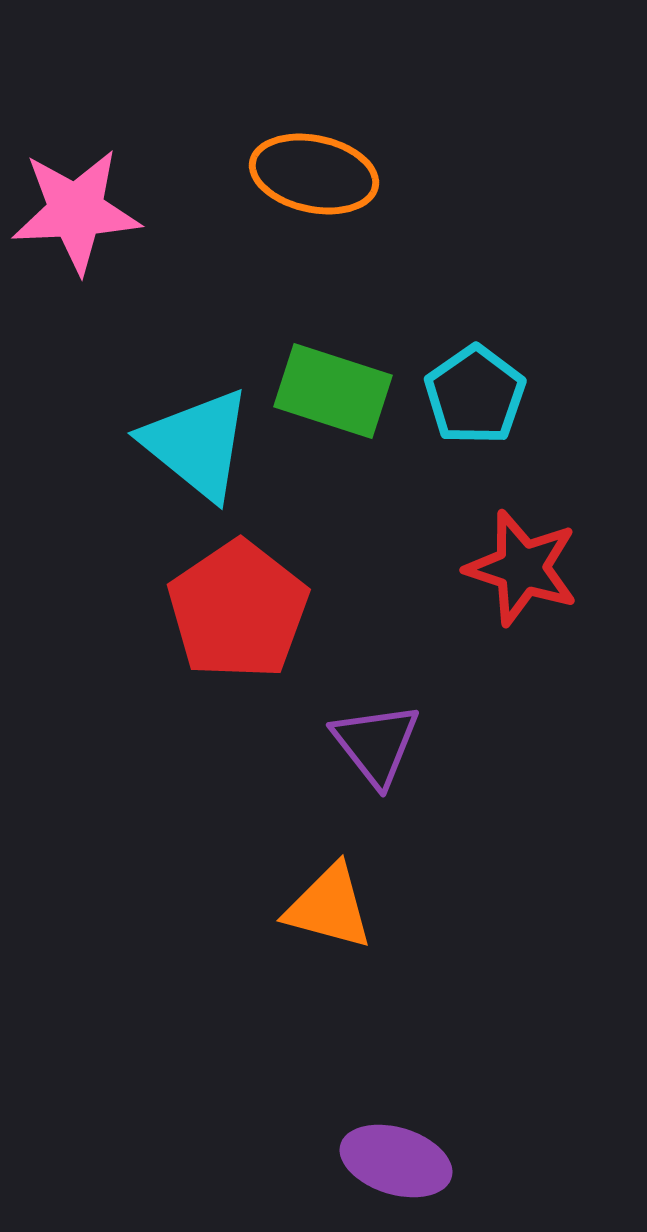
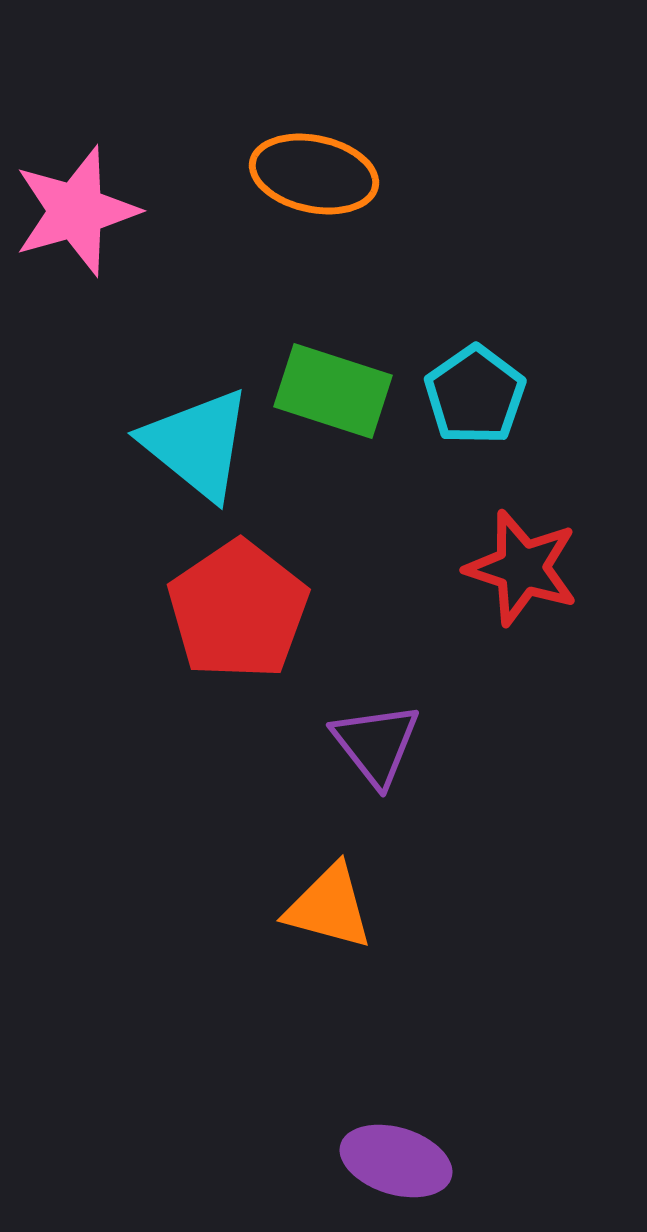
pink star: rotated 13 degrees counterclockwise
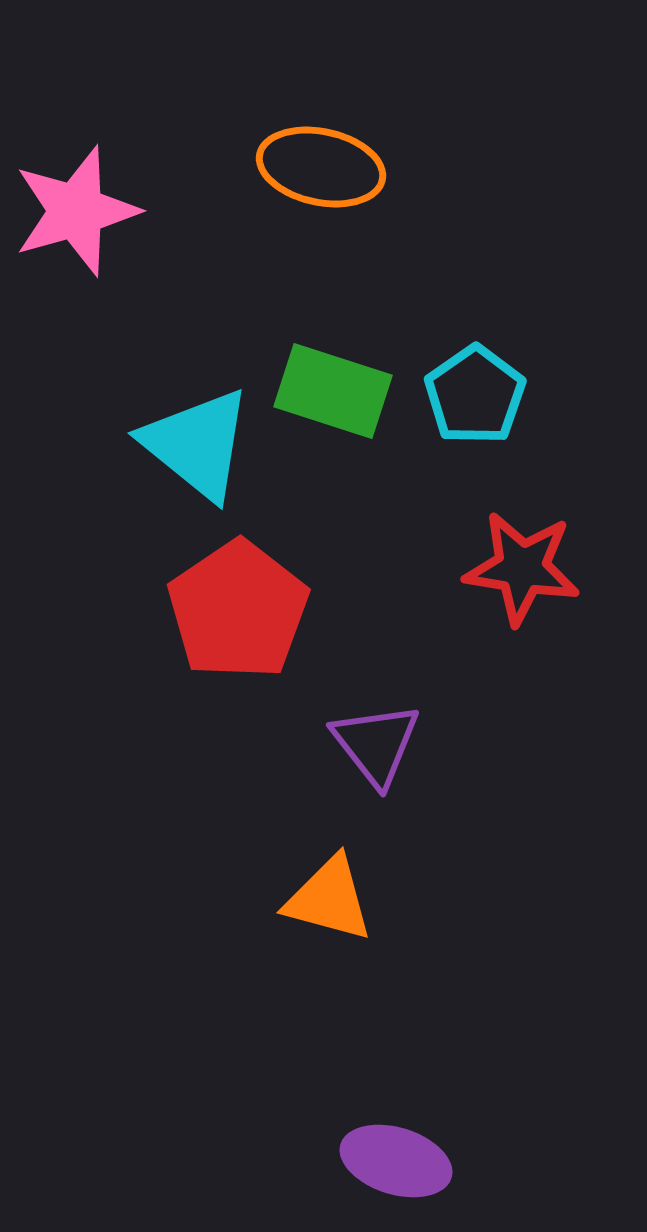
orange ellipse: moved 7 px right, 7 px up
red star: rotated 9 degrees counterclockwise
orange triangle: moved 8 px up
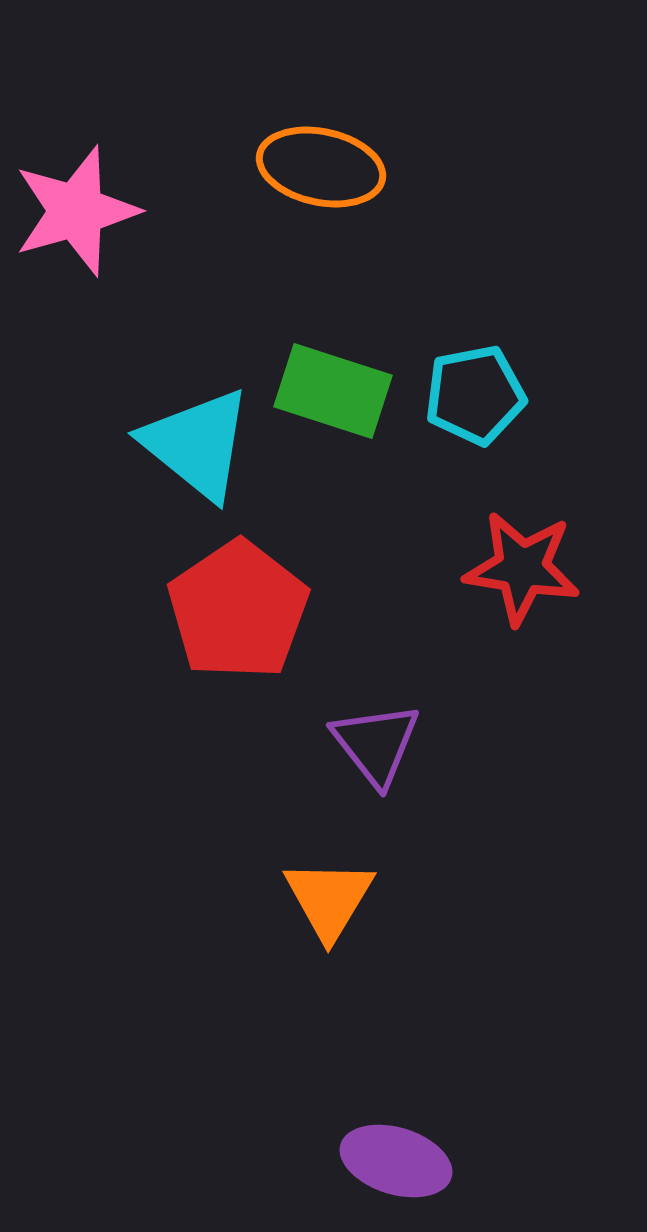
cyan pentagon: rotated 24 degrees clockwise
orange triangle: rotated 46 degrees clockwise
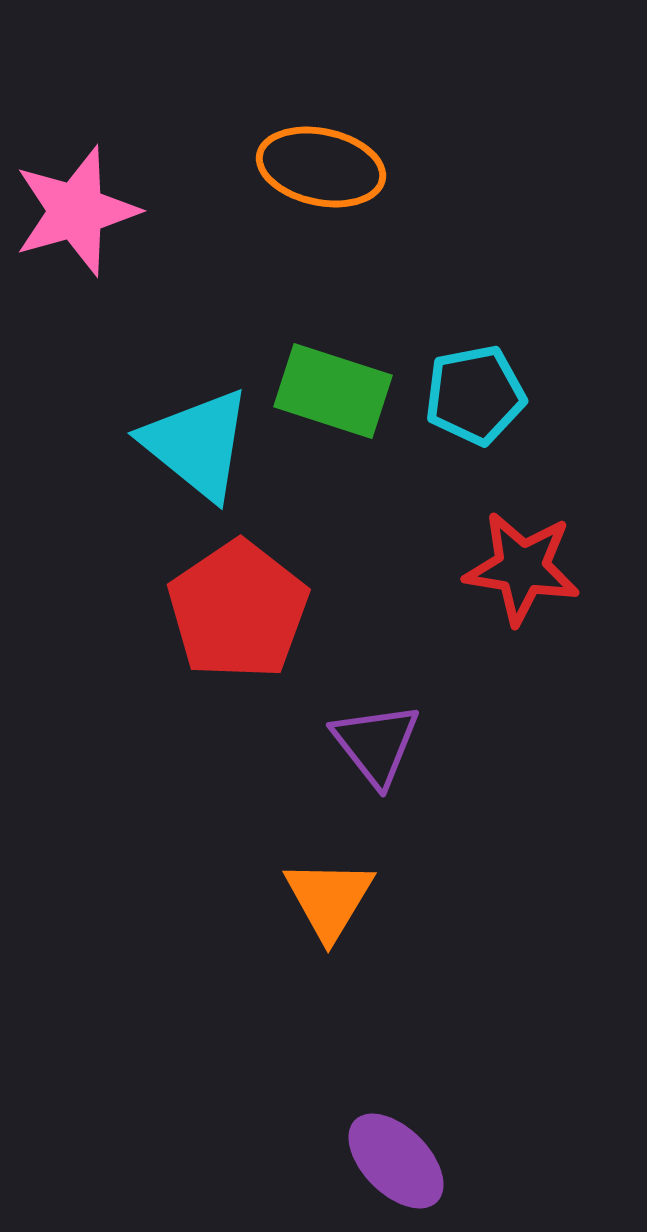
purple ellipse: rotated 28 degrees clockwise
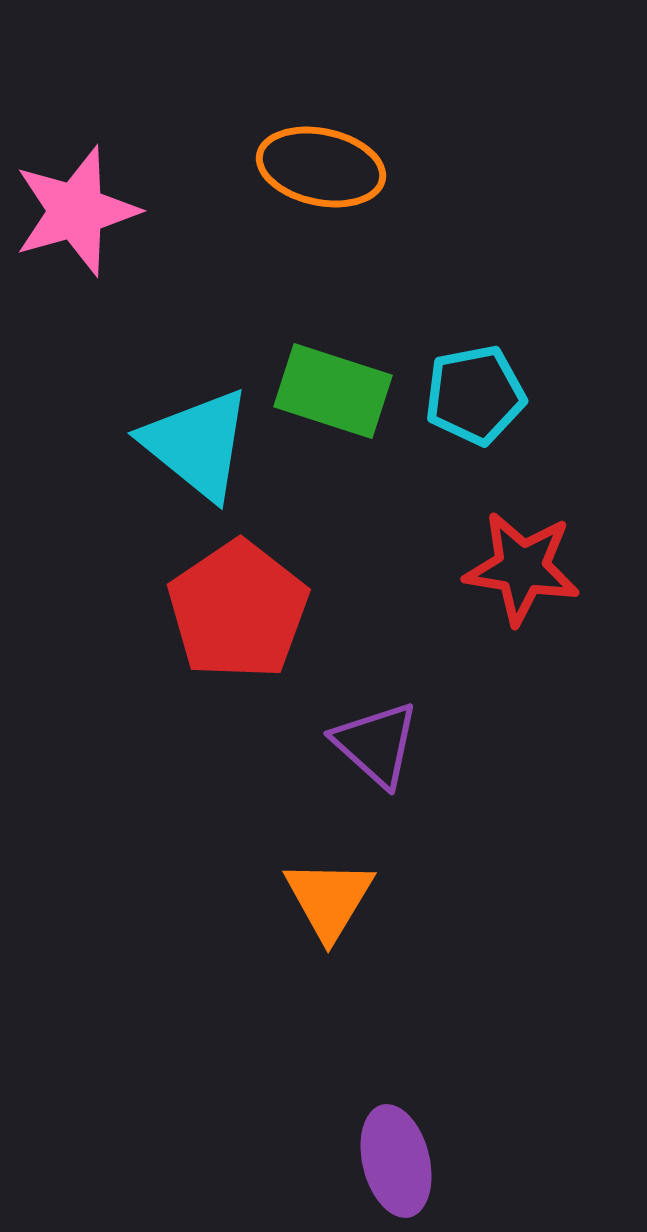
purple triangle: rotated 10 degrees counterclockwise
purple ellipse: rotated 31 degrees clockwise
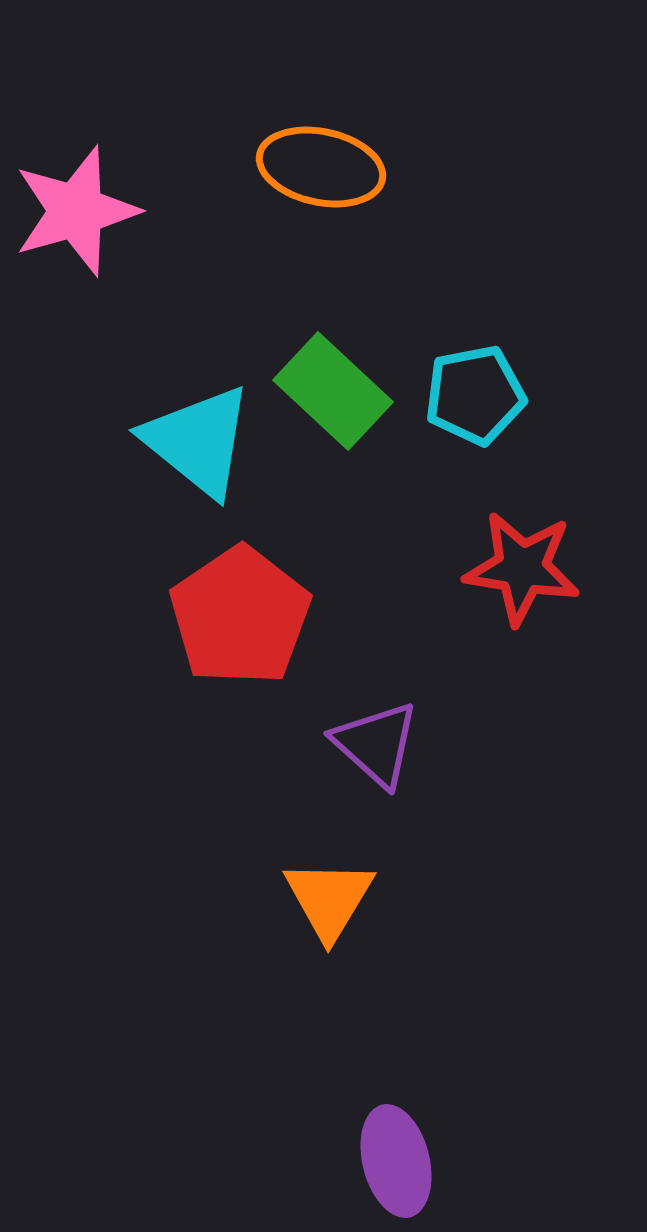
green rectangle: rotated 25 degrees clockwise
cyan triangle: moved 1 px right, 3 px up
red pentagon: moved 2 px right, 6 px down
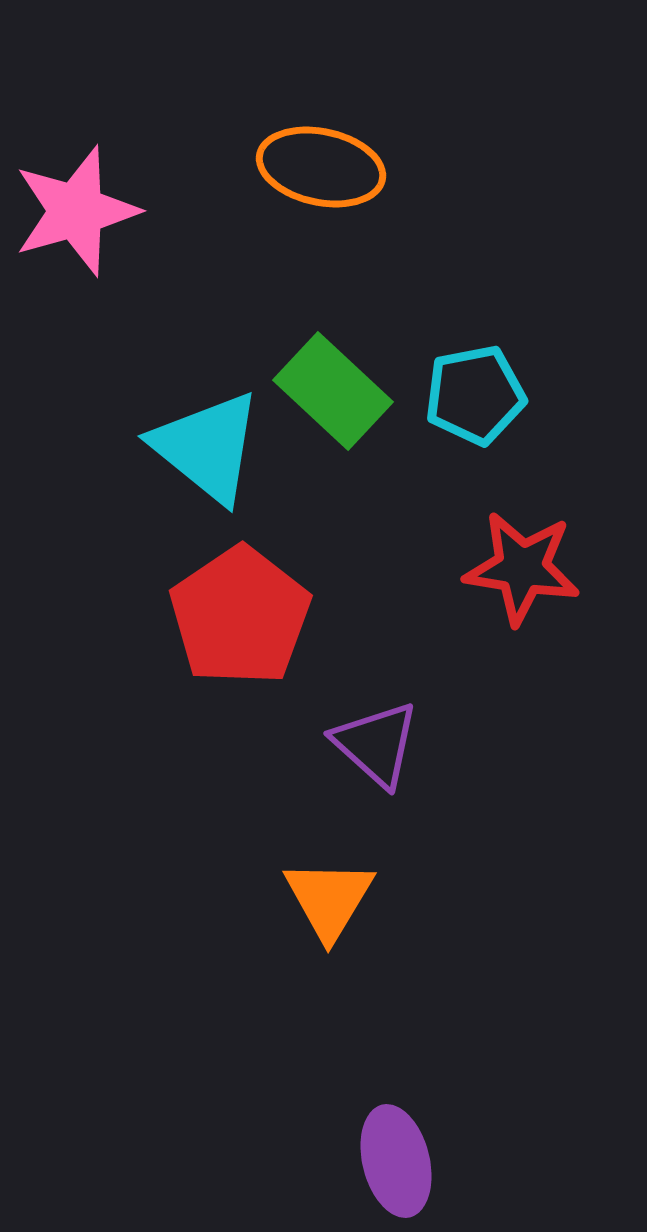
cyan triangle: moved 9 px right, 6 px down
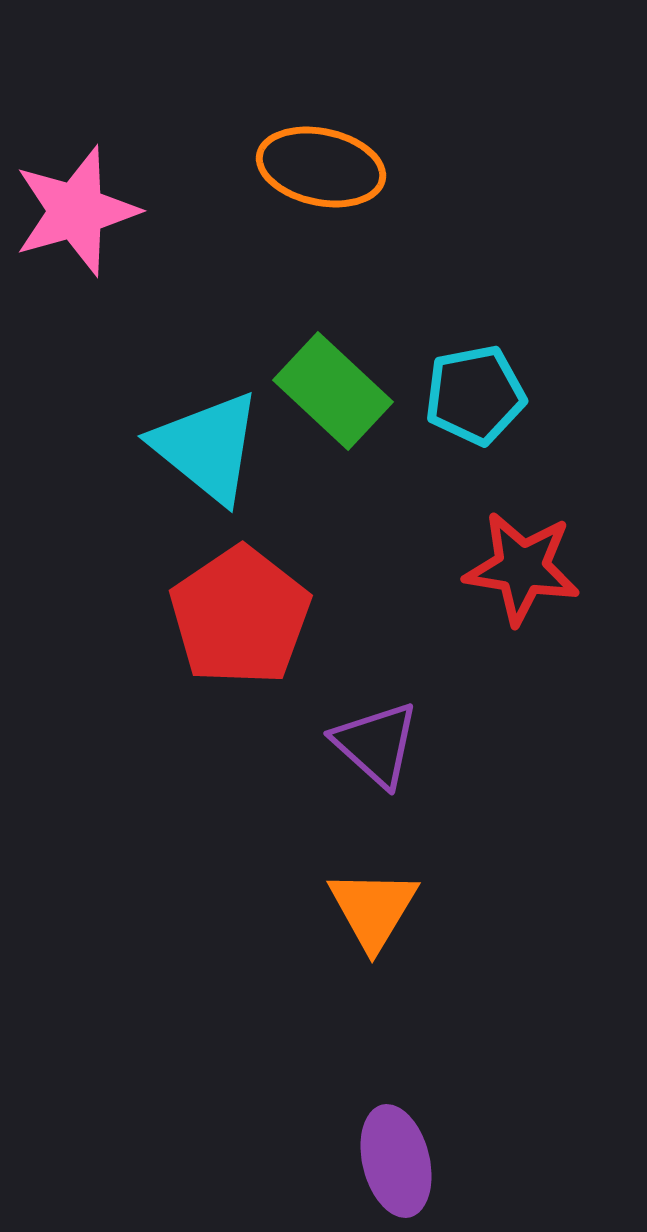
orange triangle: moved 44 px right, 10 px down
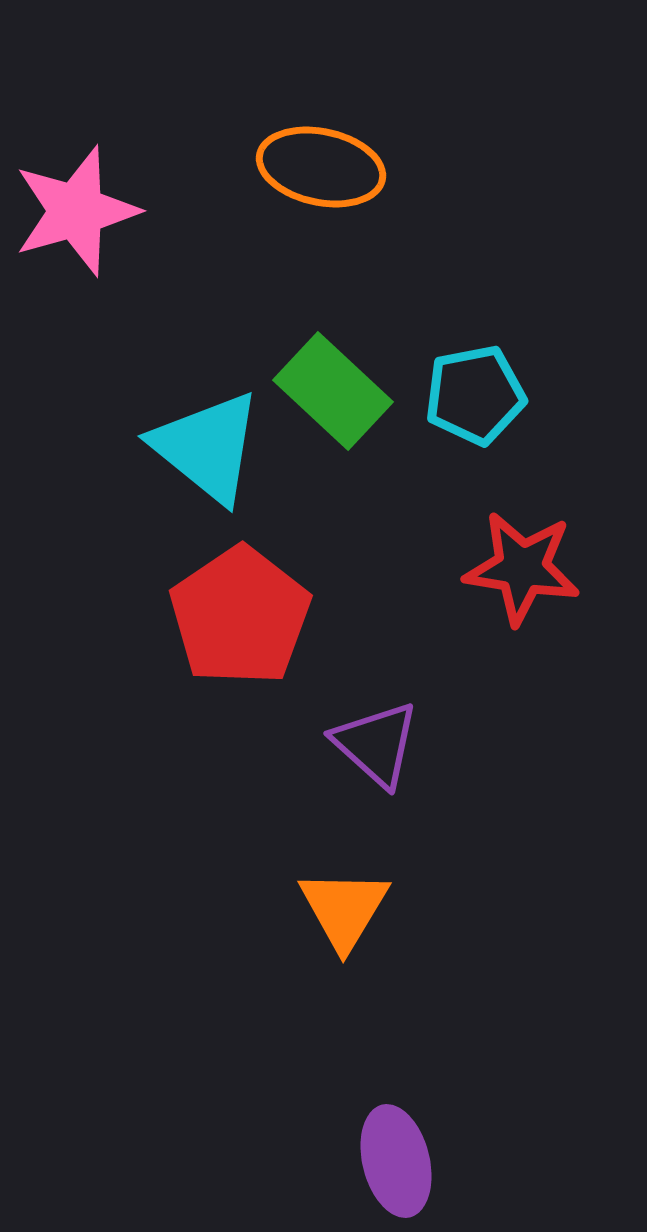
orange triangle: moved 29 px left
